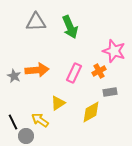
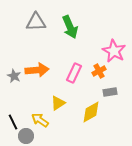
pink star: rotated 10 degrees clockwise
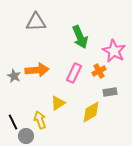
green arrow: moved 10 px right, 10 px down
yellow arrow: rotated 36 degrees clockwise
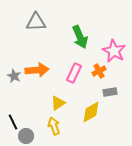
yellow arrow: moved 14 px right, 6 px down
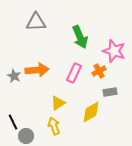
pink star: rotated 10 degrees counterclockwise
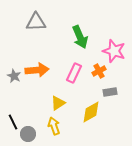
gray circle: moved 2 px right, 2 px up
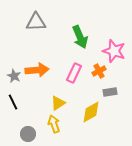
black line: moved 20 px up
yellow arrow: moved 2 px up
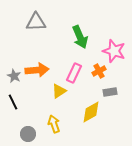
yellow triangle: moved 1 px right, 12 px up
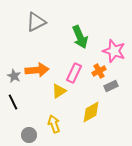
gray triangle: rotated 25 degrees counterclockwise
gray rectangle: moved 1 px right, 6 px up; rotated 16 degrees counterclockwise
gray circle: moved 1 px right, 1 px down
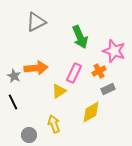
orange arrow: moved 1 px left, 2 px up
gray rectangle: moved 3 px left, 3 px down
